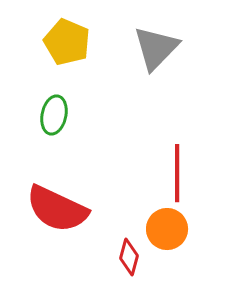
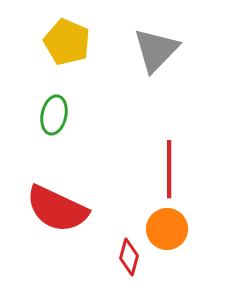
gray triangle: moved 2 px down
red line: moved 8 px left, 4 px up
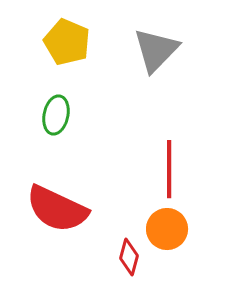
green ellipse: moved 2 px right
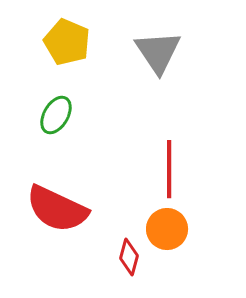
gray triangle: moved 2 px right, 2 px down; rotated 18 degrees counterclockwise
green ellipse: rotated 18 degrees clockwise
